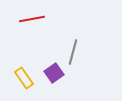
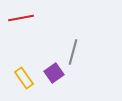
red line: moved 11 px left, 1 px up
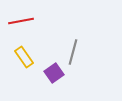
red line: moved 3 px down
yellow rectangle: moved 21 px up
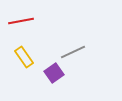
gray line: rotated 50 degrees clockwise
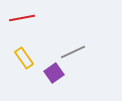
red line: moved 1 px right, 3 px up
yellow rectangle: moved 1 px down
